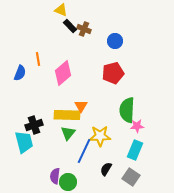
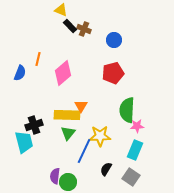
blue circle: moved 1 px left, 1 px up
orange line: rotated 24 degrees clockwise
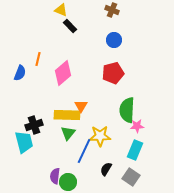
brown cross: moved 28 px right, 19 px up
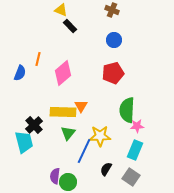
yellow rectangle: moved 4 px left, 3 px up
black cross: rotated 24 degrees counterclockwise
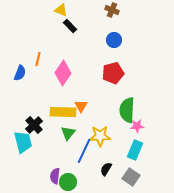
pink diamond: rotated 15 degrees counterclockwise
cyan trapezoid: moved 1 px left
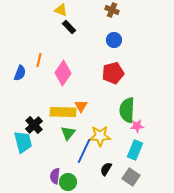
black rectangle: moved 1 px left, 1 px down
orange line: moved 1 px right, 1 px down
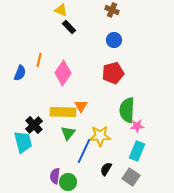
cyan rectangle: moved 2 px right, 1 px down
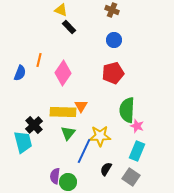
pink star: rotated 24 degrees clockwise
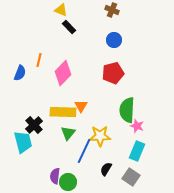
pink diamond: rotated 10 degrees clockwise
